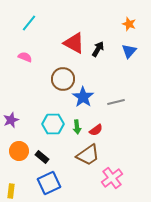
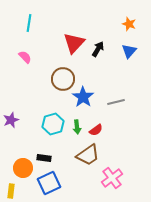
cyan line: rotated 30 degrees counterclockwise
red triangle: rotated 45 degrees clockwise
pink semicircle: rotated 24 degrees clockwise
cyan hexagon: rotated 15 degrees counterclockwise
orange circle: moved 4 px right, 17 px down
black rectangle: moved 2 px right, 1 px down; rotated 32 degrees counterclockwise
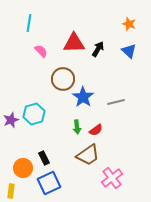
red triangle: rotated 45 degrees clockwise
blue triangle: rotated 28 degrees counterclockwise
pink semicircle: moved 16 px right, 6 px up
cyan hexagon: moved 19 px left, 10 px up
black rectangle: rotated 56 degrees clockwise
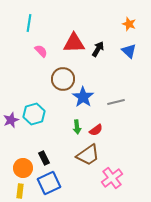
yellow rectangle: moved 9 px right
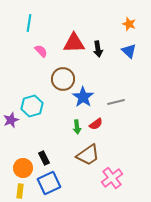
black arrow: rotated 140 degrees clockwise
cyan hexagon: moved 2 px left, 8 px up
red semicircle: moved 6 px up
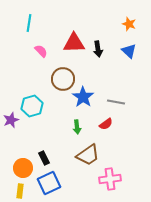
gray line: rotated 24 degrees clockwise
red semicircle: moved 10 px right
pink cross: moved 2 px left, 1 px down; rotated 30 degrees clockwise
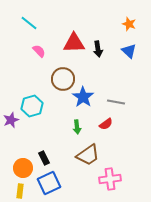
cyan line: rotated 60 degrees counterclockwise
pink semicircle: moved 2 px left
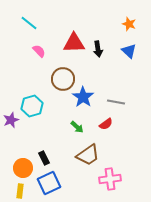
green arrow: rotated 40 degrees counterclockwise
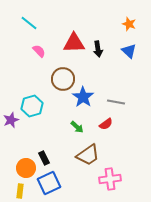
orange circle: moved 3 px right
